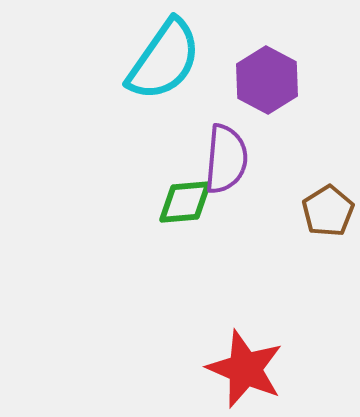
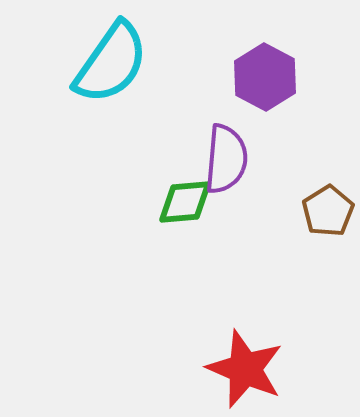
cyan semicircle: moved 53 px left, 3 px down
purple hexagon: moved 2 px left, 3 px up
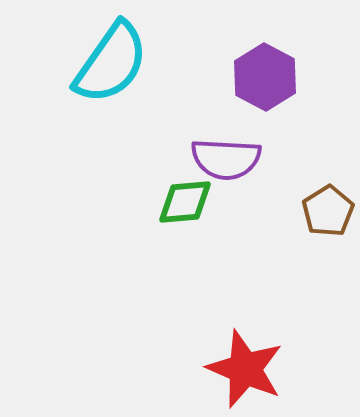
purple semicircle: rotated 88 degrees clockwise
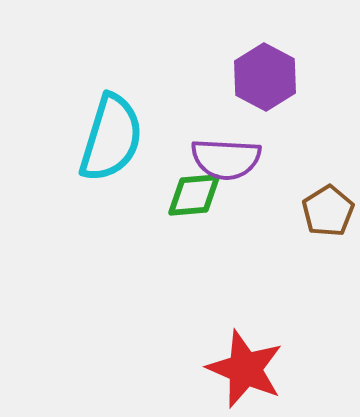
cyan semicircle: moved 75 px down; rotated 18 degrees counterclockwise
green diamond: moved 9 px right, 7 px up
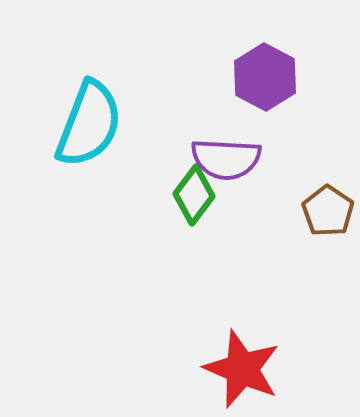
cyan semicircle: moved 22 px left, 14 px up; rotated 4 degrees clockwise
green diamond: rotated 48 degrees counterclockwise
brown pentagon: rotated 6 degrees counterclockwise
red star: moved 3 px left
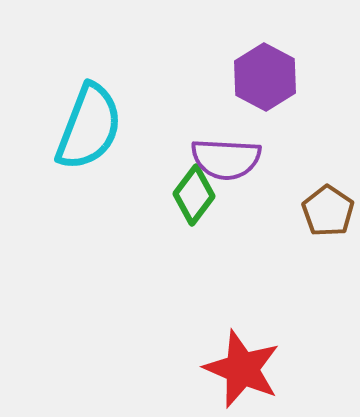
cyan semicircle: moved 3 px down
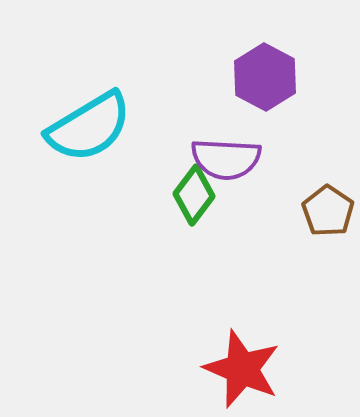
cyan semicircle: rotated 38 degrees clockwise
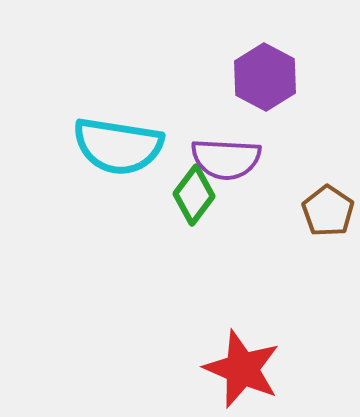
cyan semicircle: moved 29 px right, 19 px down; rotated 40 degrees clockwise
